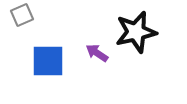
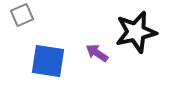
blue square: rotated 9 degrees clockwise
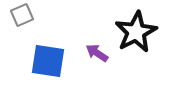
black star: rotated 15 degrees counterclockwise
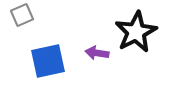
purple arrow: rotated 25 degrees counterclockwise
blue square: rotated 21 degrees counterclockwise
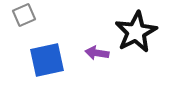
gray square: moved 2 px right
blue square: moved 1 px left, 1 px up
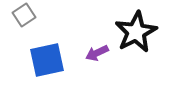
gray square: rotated 10 degrees counterclockwise
purple arrow: rotated 35 degrees counterclockwise
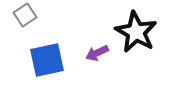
gray square: moved 1 px right
black star: rotated 15 degrees counterclockwise
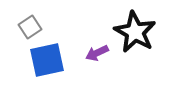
gray square: moved 5 px right, 12 px down
black star: moved 1 px left
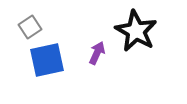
black star: moved 1 px right, 1 px up
purple arrow: rotated 140 degrees clockwise
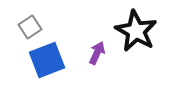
blue square: rotated 9 degrees counterclockwise
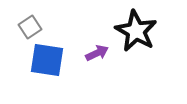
purple arrow: rotated 40 degrees clockwise
blue square: rotated 30 degrees clockwise
